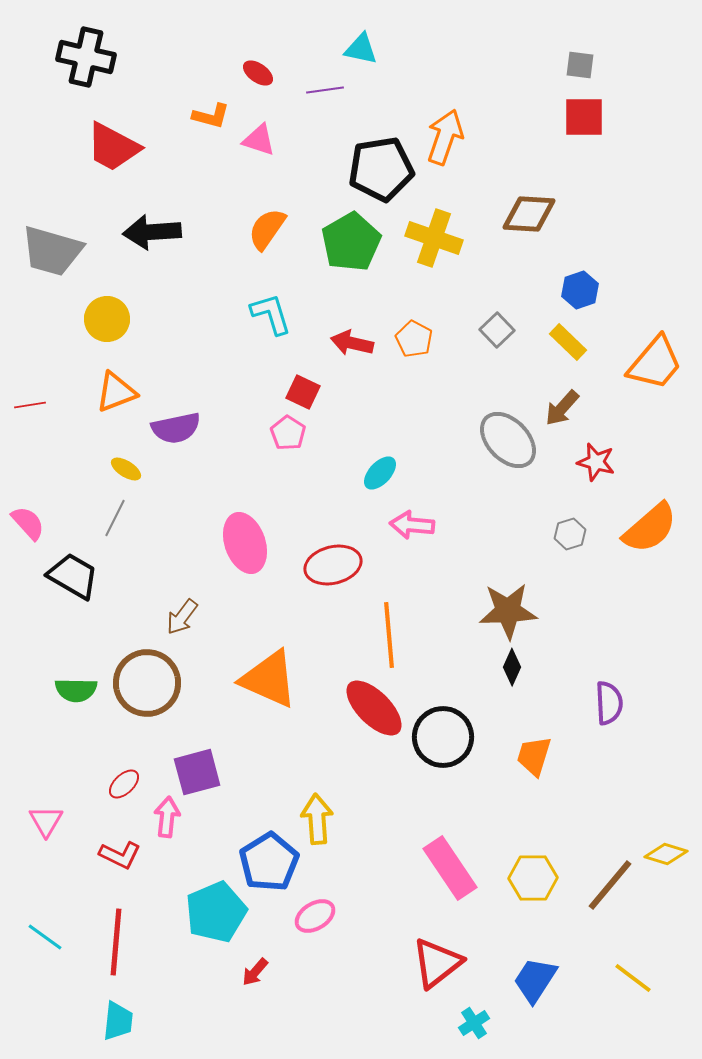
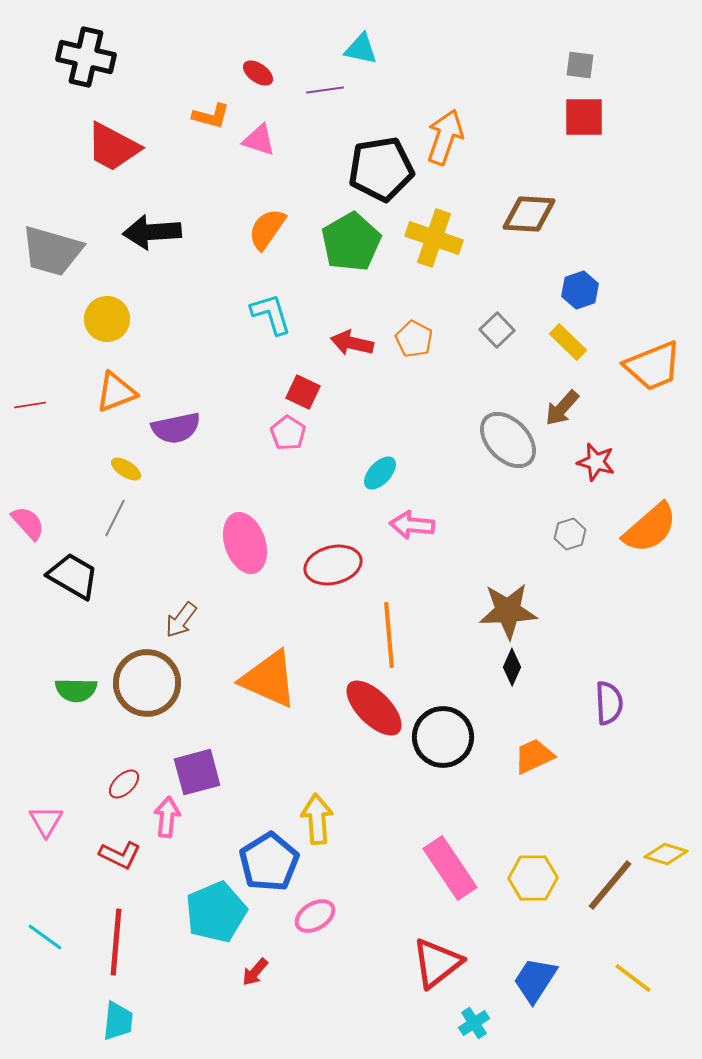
orange trapezoid at (655, 363): moved 2 px left, 3 px down; rotated 28 degrees clockwise
brown arrow at (182, 617): moved 1 px left, 3 px down
orange trapezoid at (534, 756): rotated 48 degrees clockwise
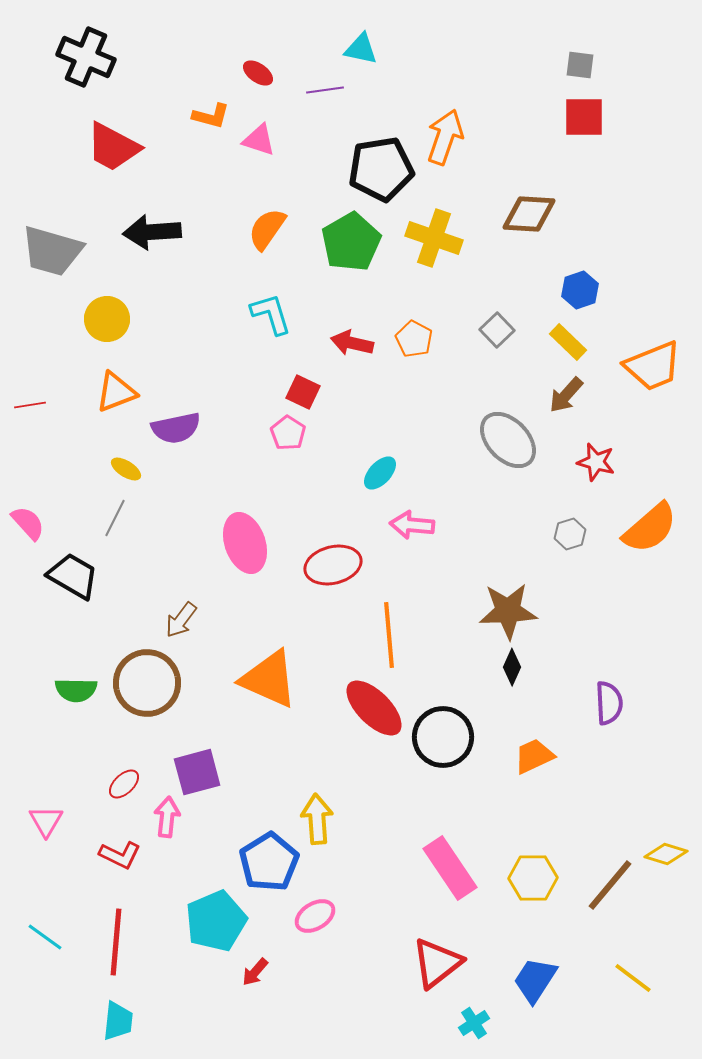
black cross at (86, 57): rotated 10 degrees clockwise
brown arrow at (562, 408): moved 4 px right, 13 px up
cyan pentagon at (216, 912): moved 9 px down
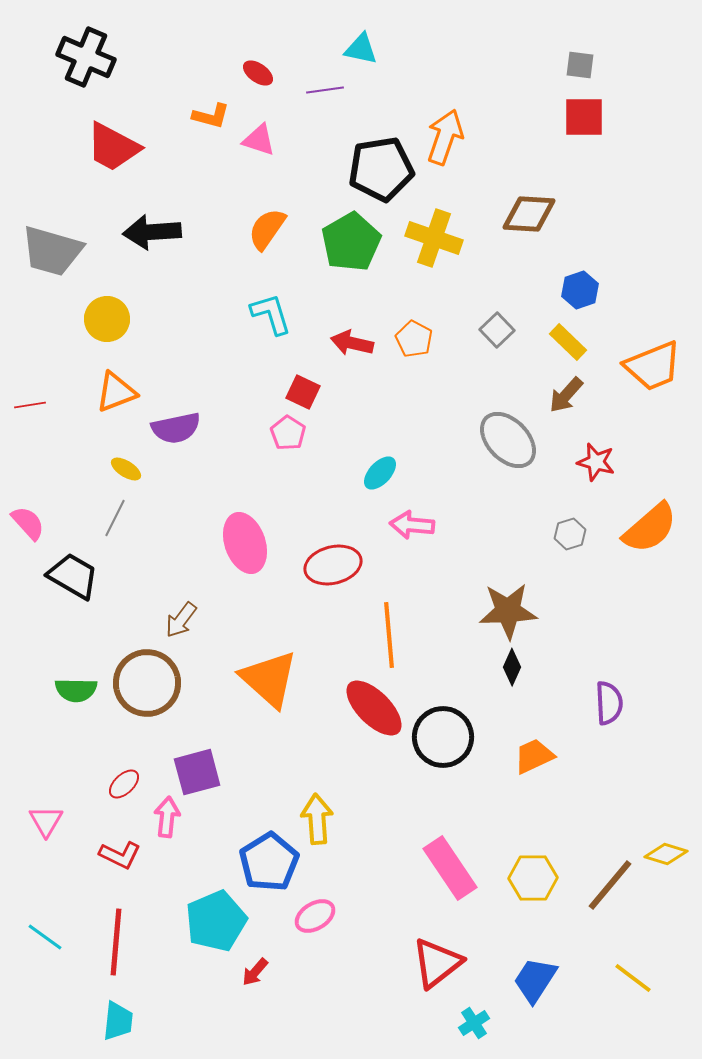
orange triangle at (269, 679): rotated 18 degrees clockwise
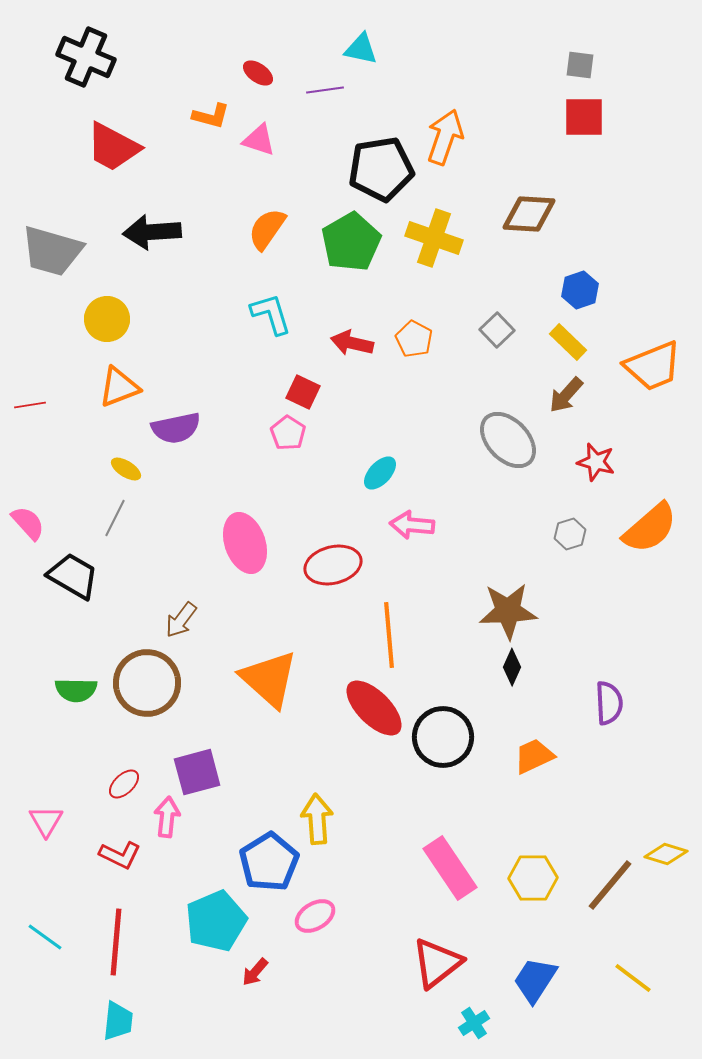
orange triangle at (116, 392): moved 3 px right, 5 px up
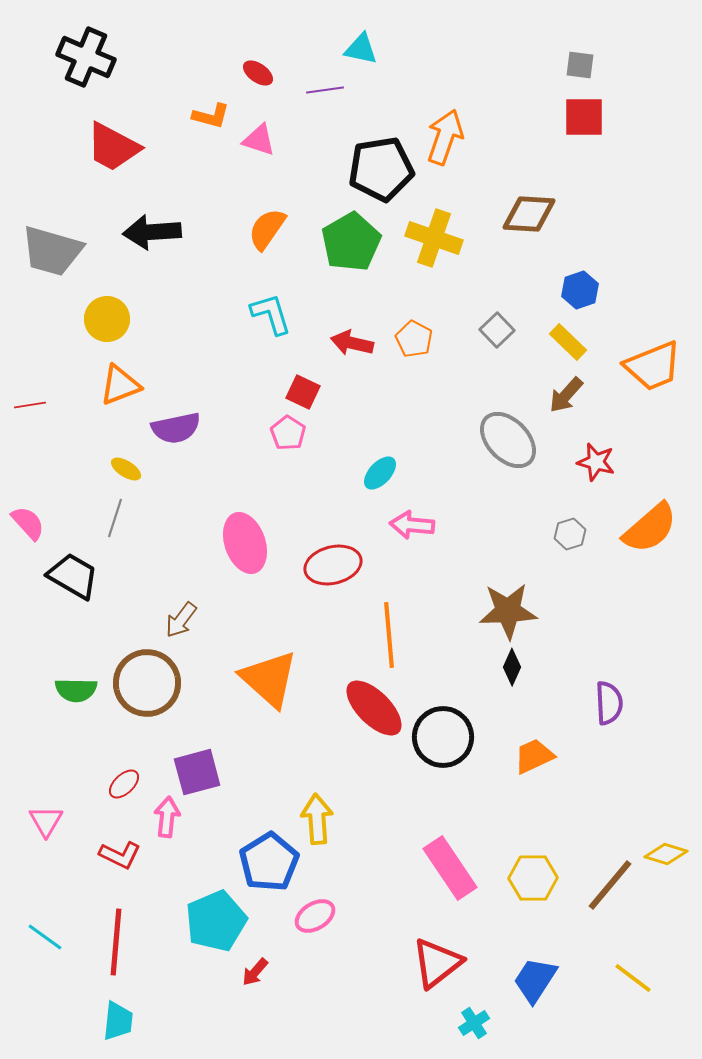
orange triangle at (119, 387): moved 1 px right, 2 px up
gray line at (115, 518): rotated 9 degrees counterclockwise
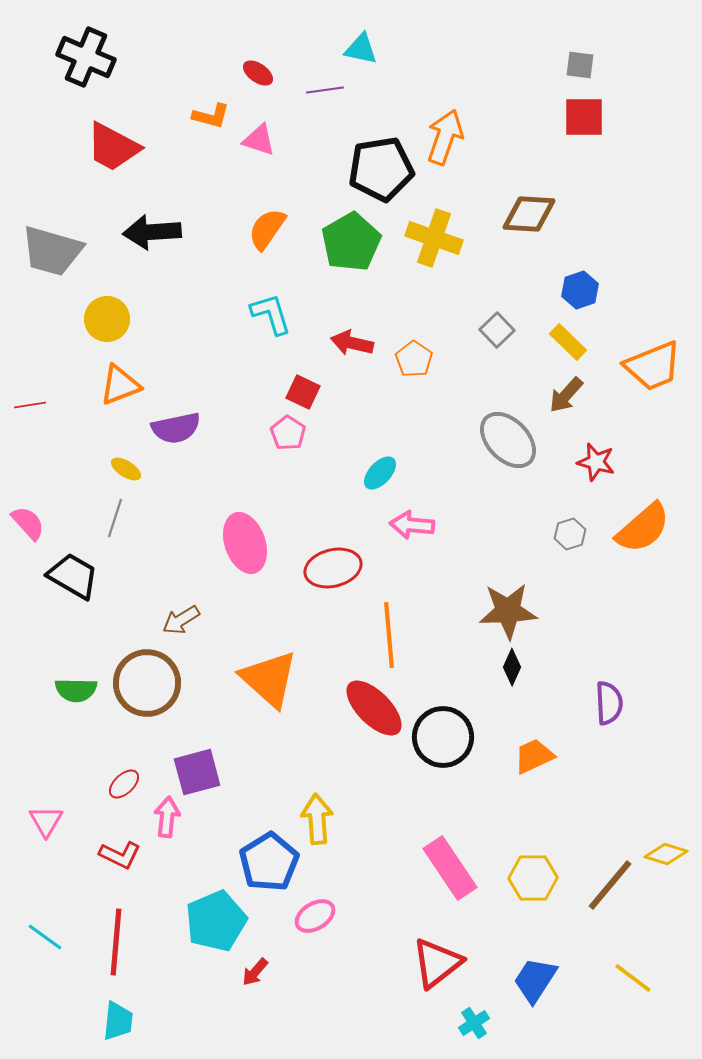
orange pentagon at (414, 339): moved 20 px down; rotated 6 degrees clockwise
orange semicircle at (650, 528): moved 7 px left
red ellipse at (333, 565): moved 3 px down
brown arrow at (181, 620): rotated 21 degrees clockwise
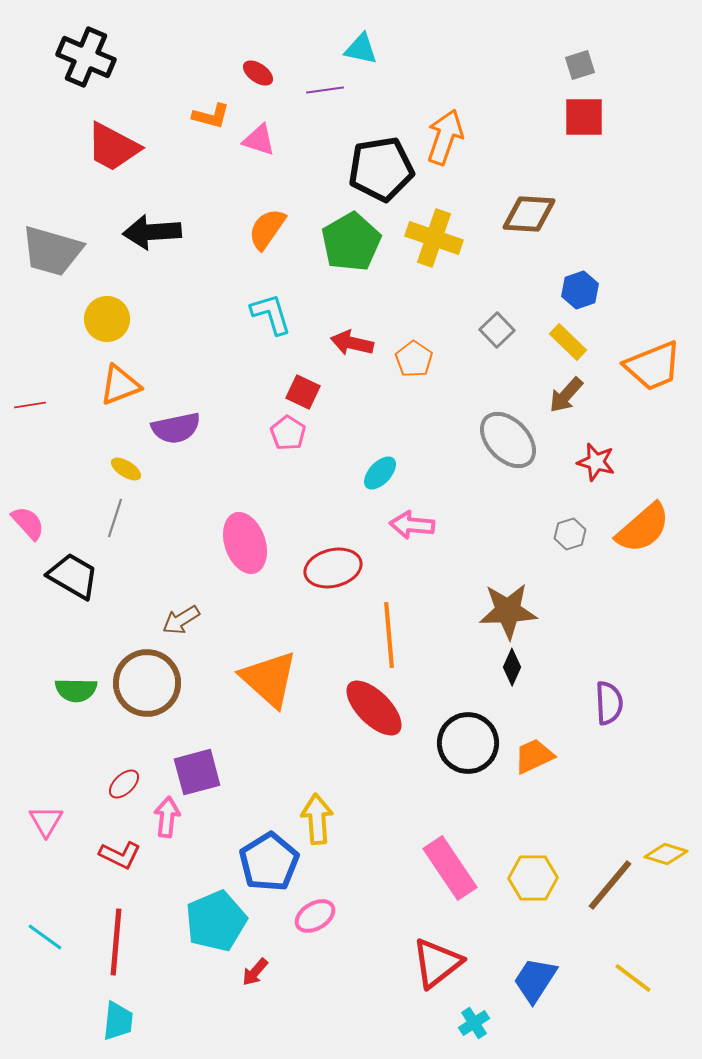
gray square at (580, 65): rotated 24 degrees counterclockwise
black circle at (443, 737): moved 25 px right, 6 px down
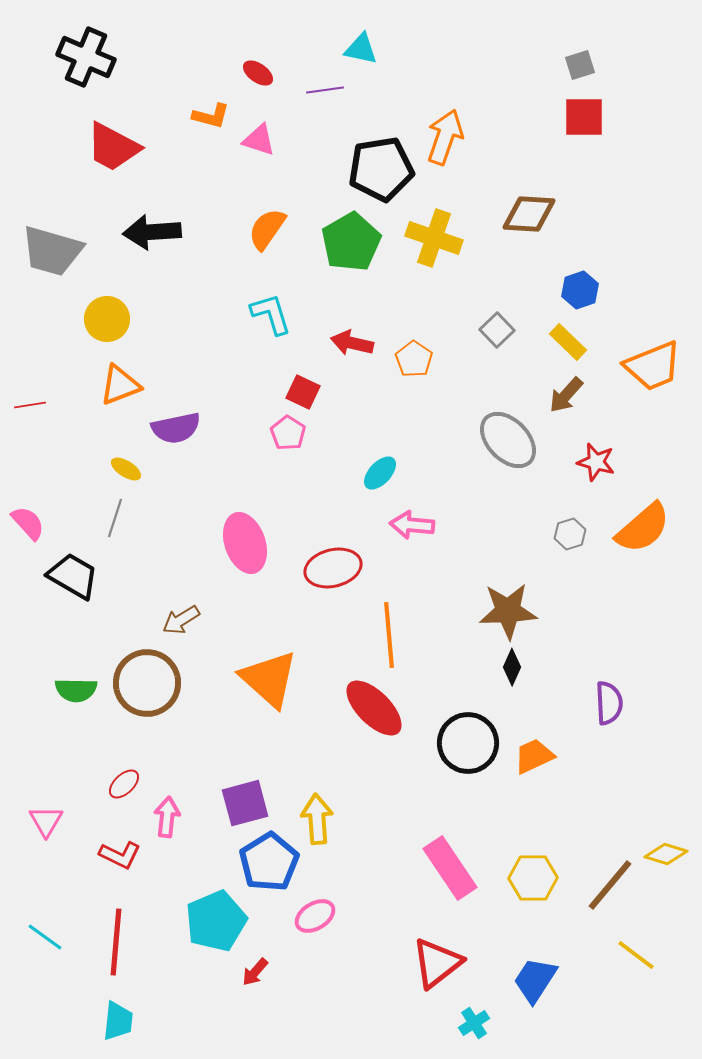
purple square at (197, 772): moved 48 px right, 31 px down
yellow line at (633, 978): moved 3 px right, 23 px up
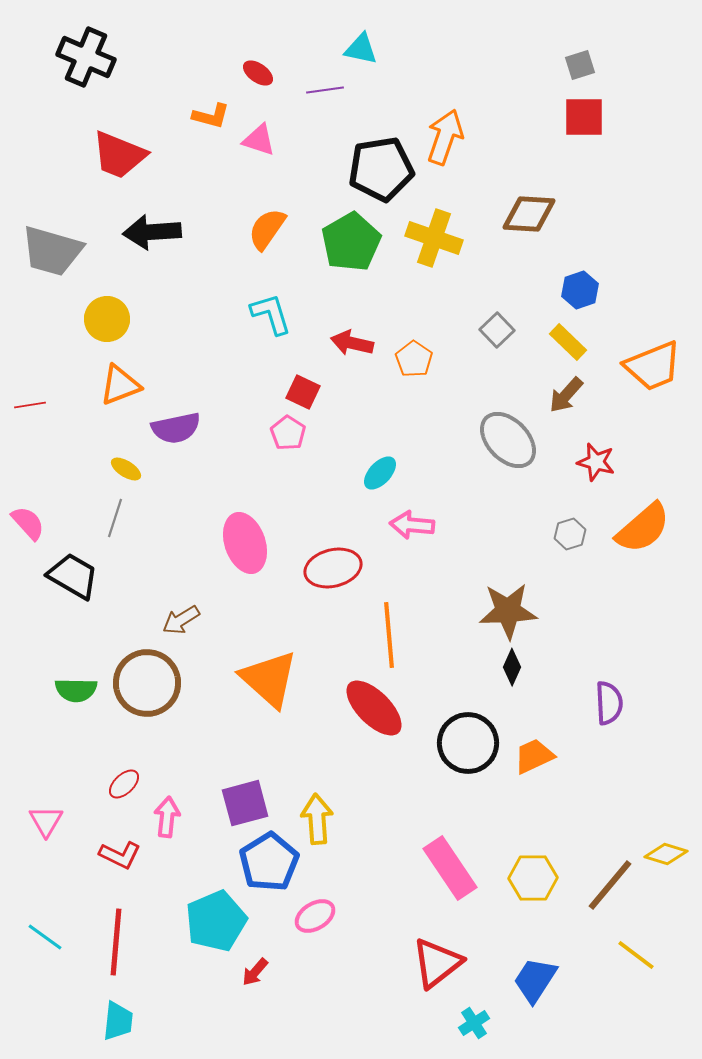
red trapezoid at (113, 147): moved 6 px right, 8 px down; rotated 6 degrees counterclockwise
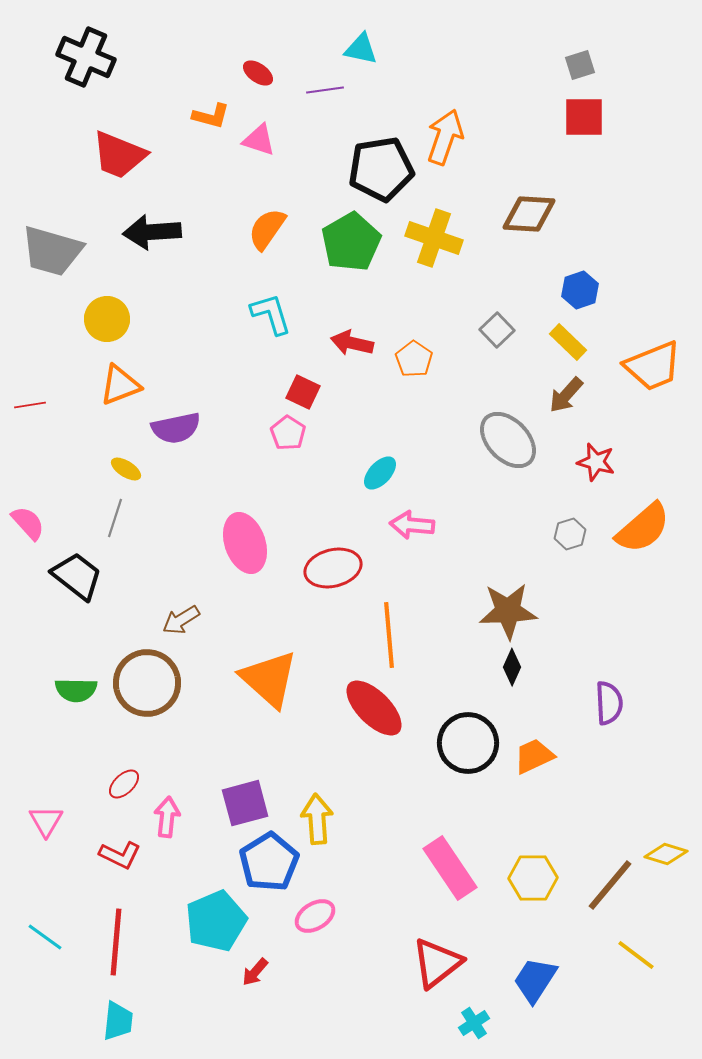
black trapezoid at (73, 576): moved 4 px right; rotated 8 degrees clockwise
